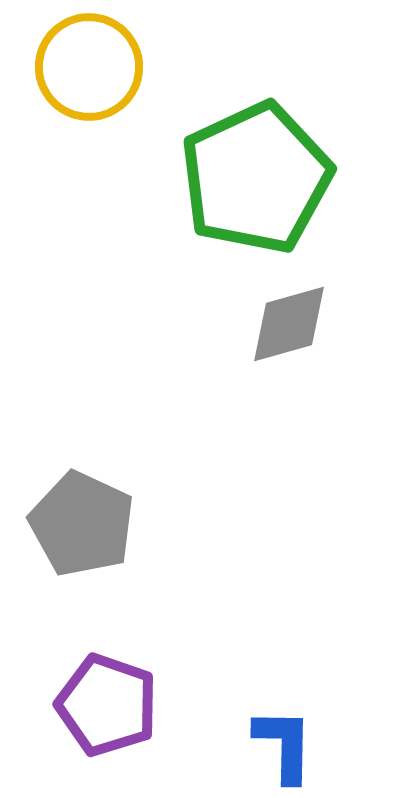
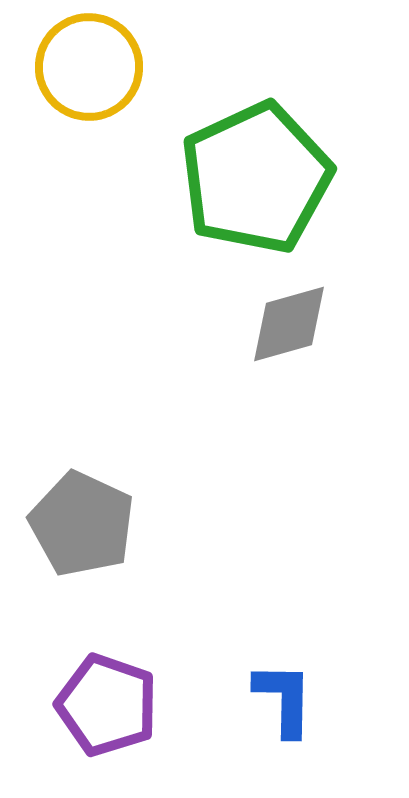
blue L-shape: moved 46 px up
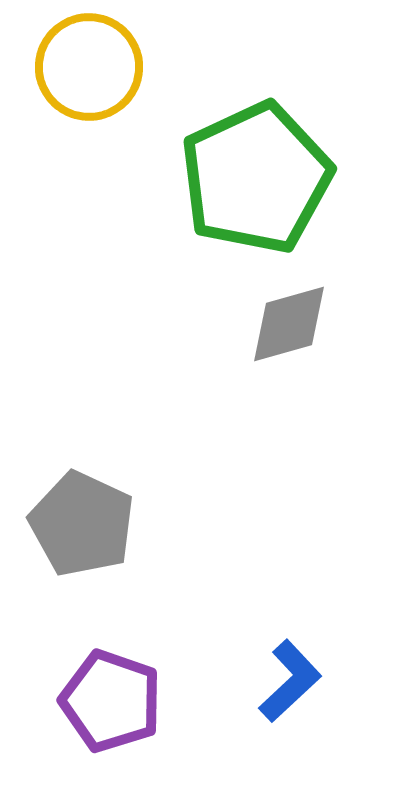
blue L-shape: moved 6 px right, 18 px up; rotated 46 degrees clockwise
purple pentagon: moved 4 px right, 4 px up
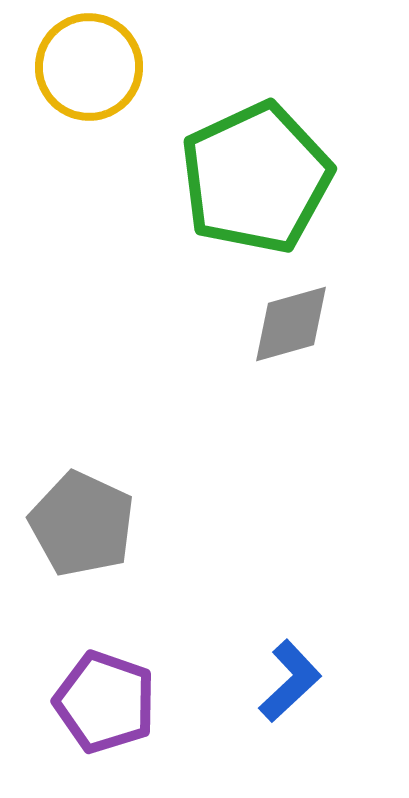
gray diamond: moved 2 px right
purple pentagon: moved 6 px left, 1 px down
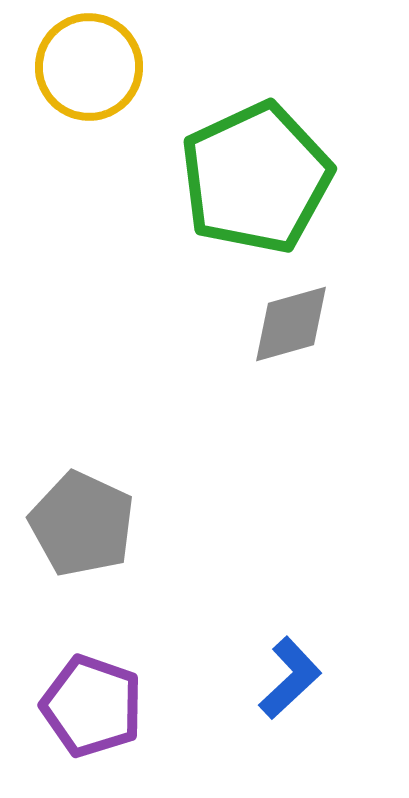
blue L-shape: moved 3 px up
purple pentagon: moved 13 px left, 4 px down
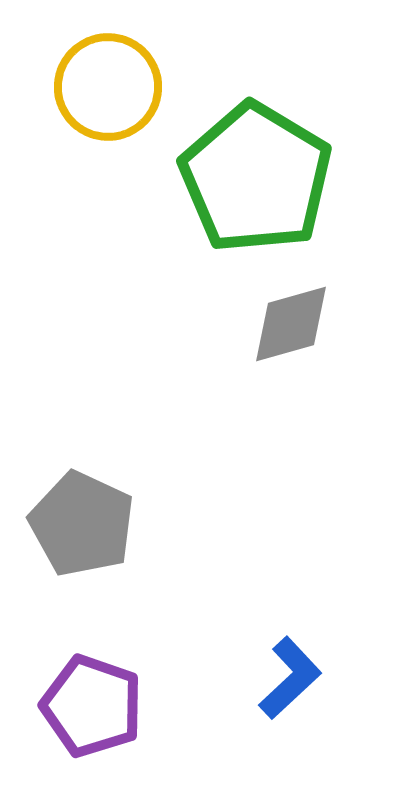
yellow circle: moved 19 px right, 20 px down
green pentagon: rotated 16 degrees counterclockwise
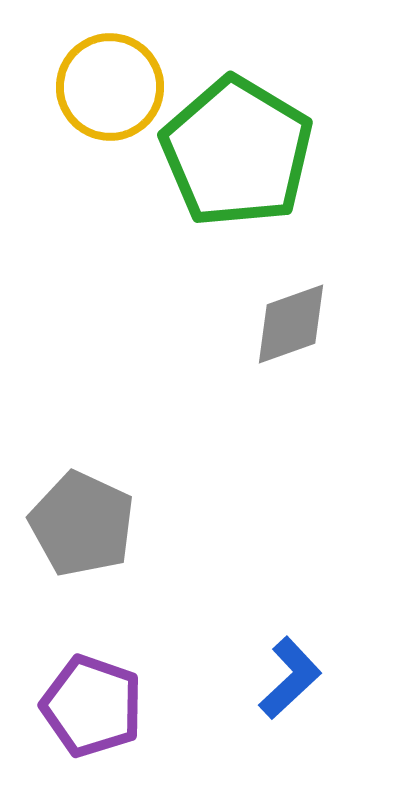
yellow circle: moved 2 px right
green pentagon: moved 19 px left, 26 px up
gray diamond: rotated 4 degrees counterclockwise
